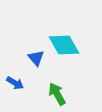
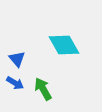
blue triangle: moved 19 px left, 1 px down
green arrow: moved 14 px left, 5 px up
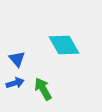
blue arrow: rotated 48 degrees counterclockwise
